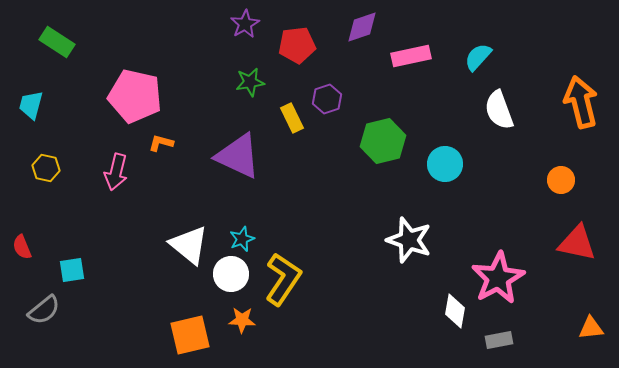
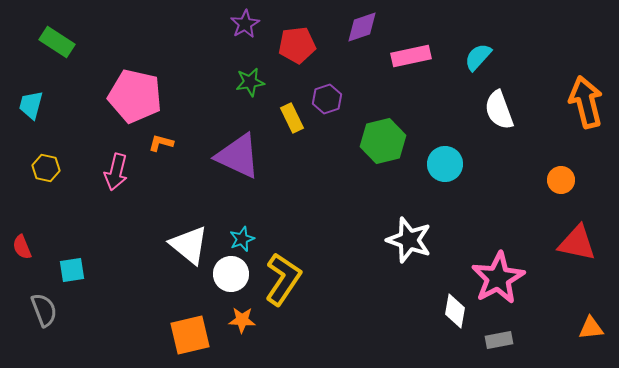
orange arrow: moved 5 px right
gray semicircle: rotated 72 degrees counterclockwise
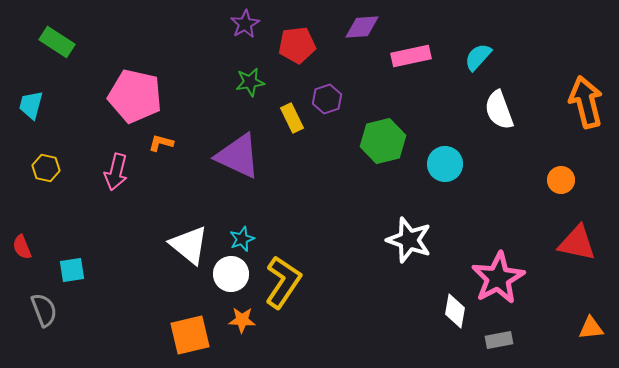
purple diamond: rotated 15 degrees clockwise
yellow L-shape: moved 3 px down
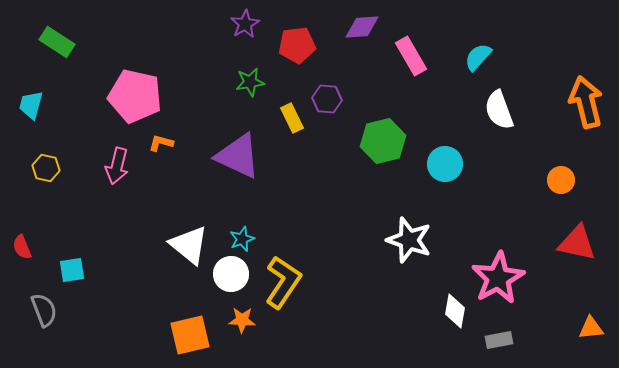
pink rectangle: rotated 72 degrees clockwise
purple hexagon: rotated 24 degrees clockwise
pink arrow: moved 1 px right, 6 px up
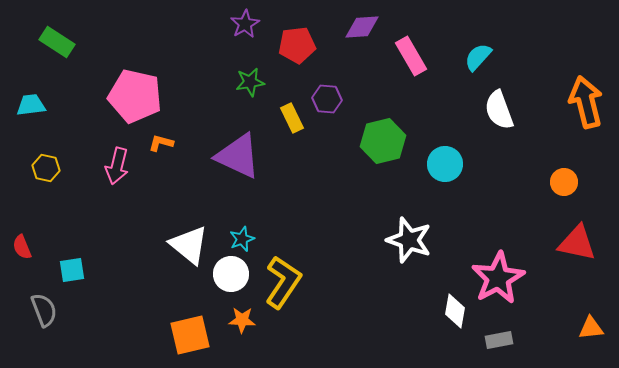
cyan trapezoid: rotated 68 degrees clockwise
orange circle: moved 3 px right, 2 px down
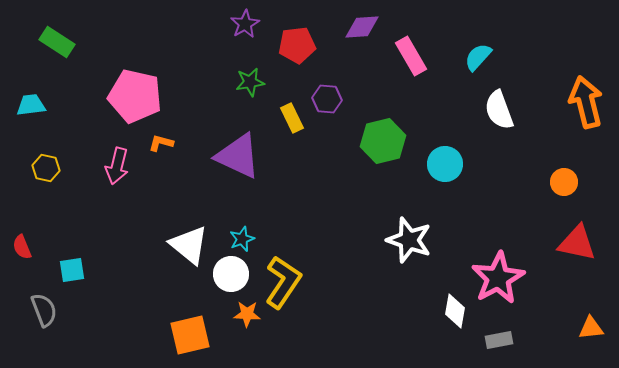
orange star: moved 5 px right, 6 px up
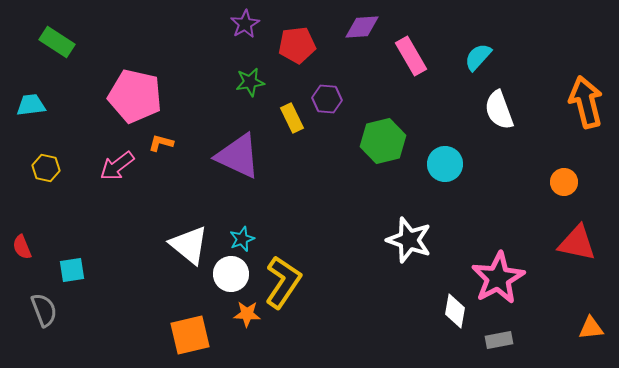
pink arrow: rotated 39 degrees clockwise
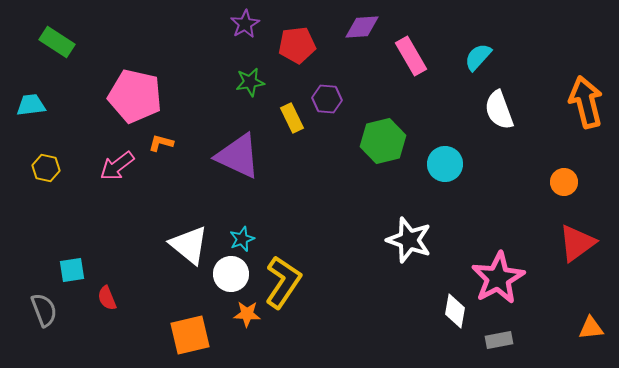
red triangle: rotated 48 degrees counterclockwise
red semicircle: moved 85 px right, 51 px down
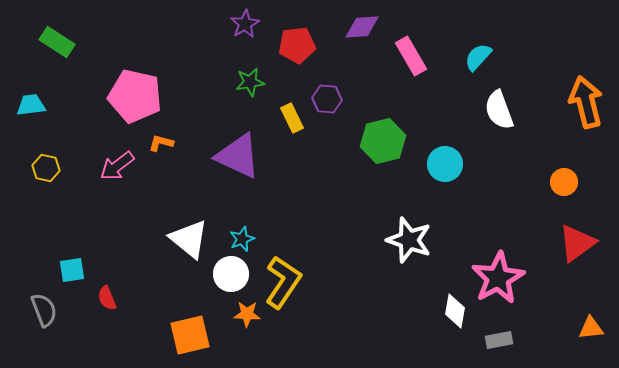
white triangle: moved 6 px up
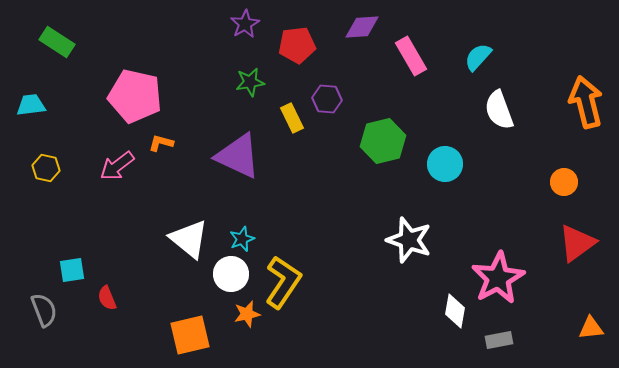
orange star: rotated 16 degrees counterclockwise
